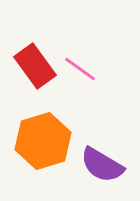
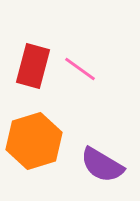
red rectangle: moved 2 px left; rotated 51 degrees clockwise
orange hexagon: moved 9 px left
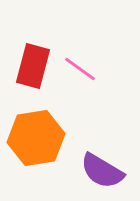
orange hexagon: moved 2 px right, 3 px up; rotated 8 degrees clockwise
purple semicircle: moved 6 px down
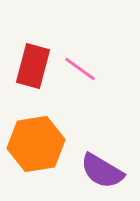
orange hexagon: moved 6 px down
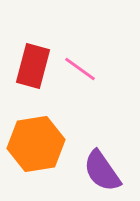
purple semicircle: rotated 24 degrees clockwise
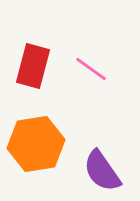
pink line: moved 11 px right
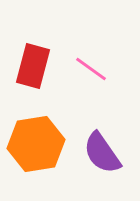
purple semicircle: moved 18 px up
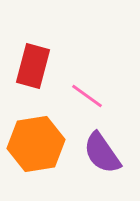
pink line: moved 4 px left, 27 px down
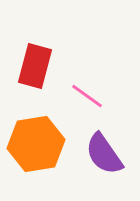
red rectangle: moved 2 px right
purple semicircle: moved 2 px right, 1 px down
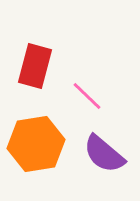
pink line: rotated 8 degrees clockwise
purple semicircle: rotated 15 degrees counterclockwise
